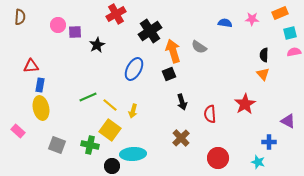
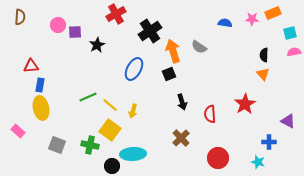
orange rectangle: moved 7 px left
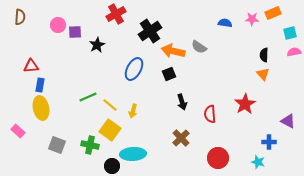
orange arrow: rotated 60 degrees counterclockwise
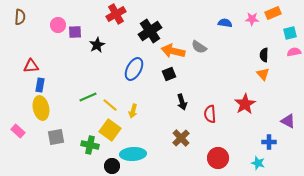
gray square: moved 1 px left, 8 px up; rotated 30 degrees counterclockwise
cyan star: moved 1 px down
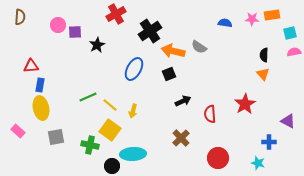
orange rectangle: moved 1 px left, 2 px down; rotated 14 degrees clockwise
black arrow: moved 1 px right, 1 px up; rotated 98 degrees counterclockwise
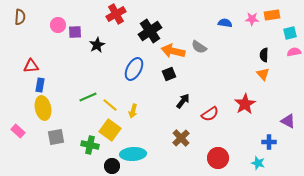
black arrow: rotated 28 degrees counterclockwise
yellow ellipse: moved 2 px right
red semicircle: rotated 120 degrees counterclockwise
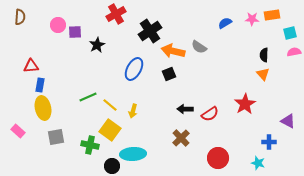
blue semicircle: rotated 40 degrees counterclockwise
black arrow: moved 2 px right, 8 px down; rotated 126 degrees counterclockwise
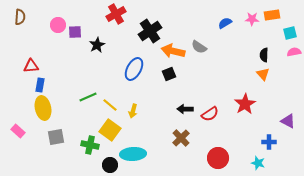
black circle: moved 2 px left, 1 px up
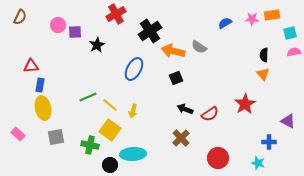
brown semicircle: rotated 21 degrees clockwise
black square: moved 7 px right, 4 px down
black arrow: rotated 21 degrees clockwise
pink rectangle: moved 3 px down
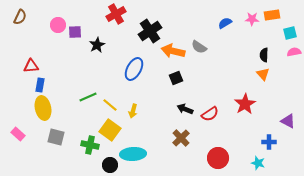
gray square: rotated 24 degrees clockwise
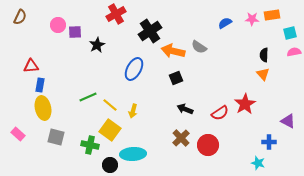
red semicircle: moved 10 px right, 1 px up
red circle: moved 10 px left, 13 px up
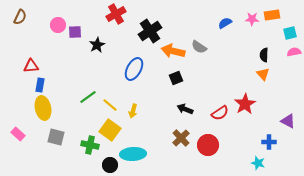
green line: rotated 12 degrees counterclockwise
